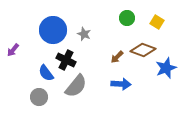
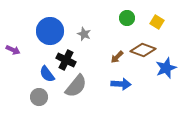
blue circle: moved 3 px left, 1 px down
purple arrow: rotated 104 degrees counterclockwise
blue semicircle: moved 1 px right, 1 px down
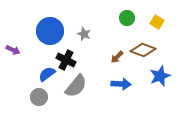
blue star: moved 6 px left, 8 px down
blue semicircle: rotated 90 degrees clockwise
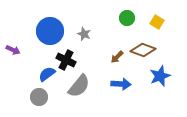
gray semicircle: moved 3 px right
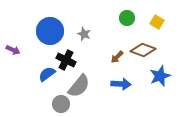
gray circle: moved 22 px right, 7 px down
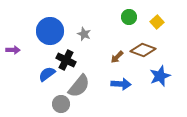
green circle: moved 2 px right, 1 px up
yellow square: rotated 16 degrees clockwise
purple arrow: rotated 24 degrees counterclockwise
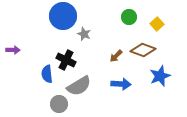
yellow square: moved 2 px down
blue circle: moved 13 px right, 15 px up
brown arrow: moved 1 px left, 1 px up
blue semicircle: rotated 60 degrees counterclockwise
gray semicircle: rotated 20 degrees clockwise
gray circle: moved 2 px left
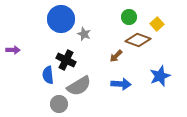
blue circle: moved 2 px left, 3 px down
brown diamond: moved 5 px left, 10 px up
blue semicircle: moved 1 px right, 1 px down
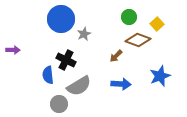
gray star: rotated 24 degrees clockwise
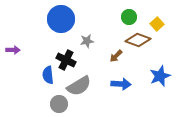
gray star: moved 3 px right, 7 px down; rotated 16 degrees clockwise
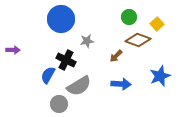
blue semicircle: rotated 36 degrees clockwise
